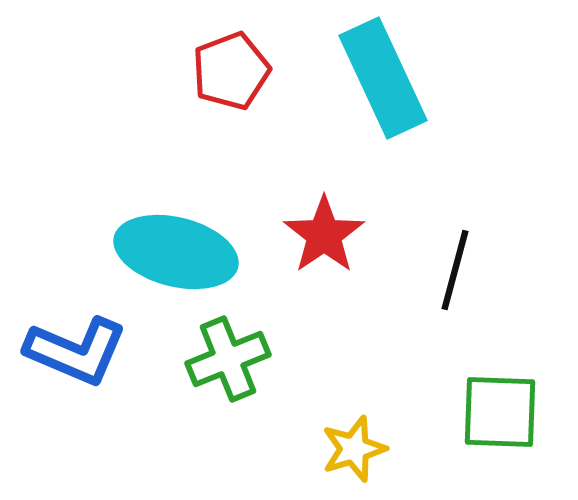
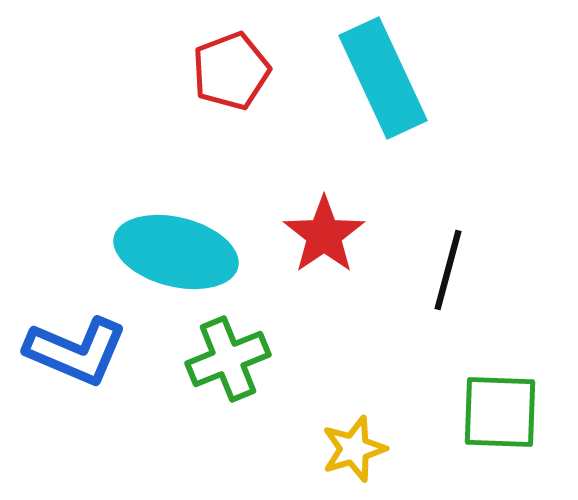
black line: moved 7 px left
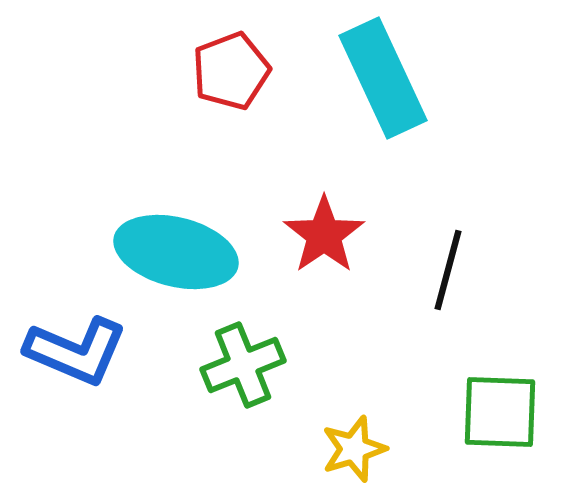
green cross: moved 15 px right, 6 px down
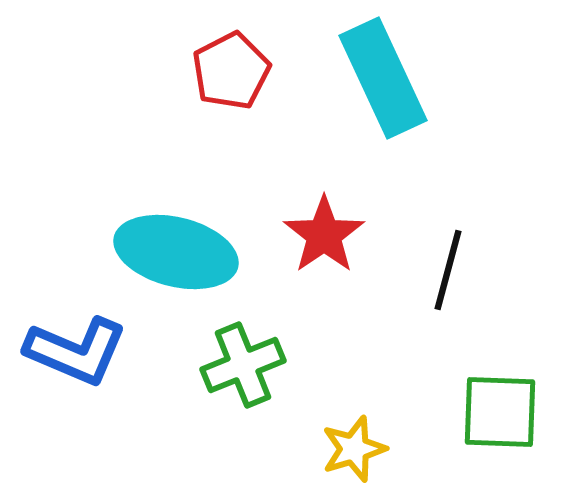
red pentagon: rotated 6 degrees counterclockwise
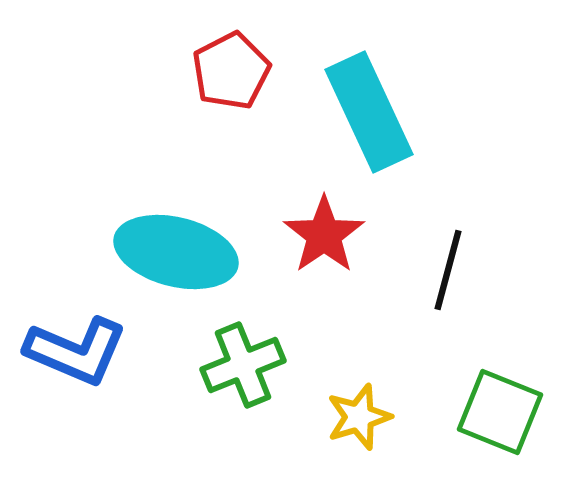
cyan rectangle: moved 14 px left, 34 px down
green square: rotated 20 degrees clockwise
yellow star: moved 5 px right, 32 px up
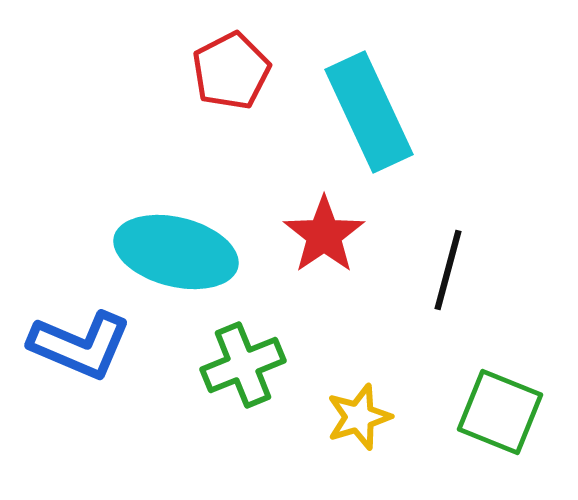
blue L-shape: moved 4 px right, 6 px up
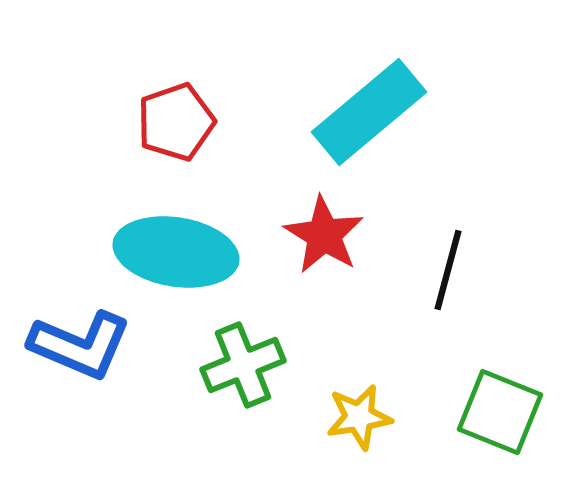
red pentagon: moved 55 px left, 51 px down; rotated 8 degrees clockwise
cyan rectangle: rotated 75 degrees clockwise
red star: rotated 6 degrees counterclockwise
cyan ellipse: rotated 5 degrees counterclockwise
yellow star: rotated 8 degrees clockwise
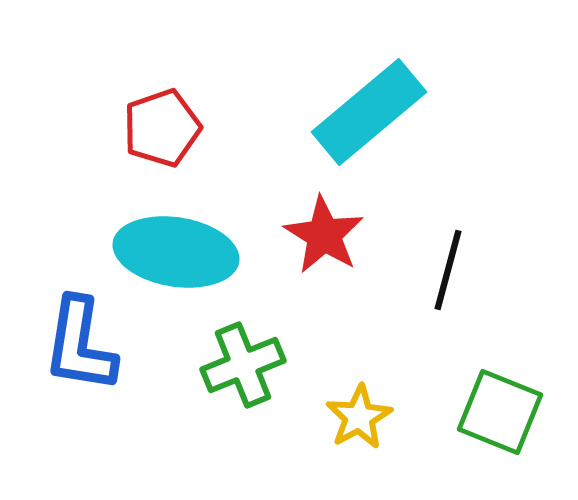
red pentagon: moved 14 px left, 6 px down
blue L-shape: rotated 76 degrees clockwise
yellow star: rotated 20 degrees counterclockwise
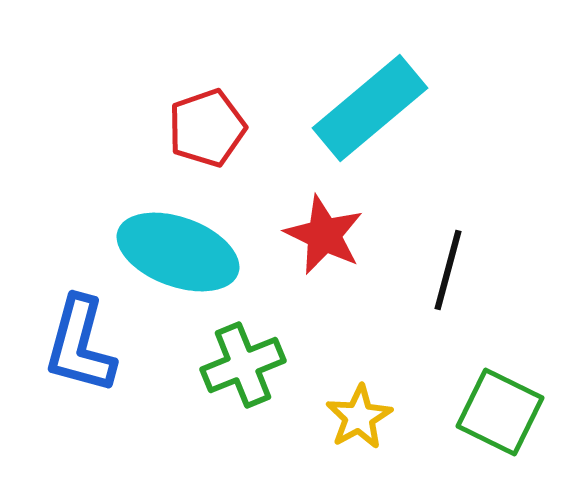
cyan rectangle: moved 1 px right, 4 px up
red pentagon: moved 45 px right
red star: rotated 6 degrees counterclockwise
cyan ellipse: moved 2 px right; rotated 11 degrees clockwise
blue L-shape: rotated 6 degrees clockwise
green square: rotated 4 degrees clockwise
